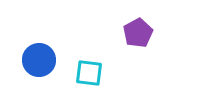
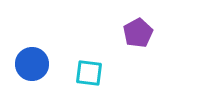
blue circle: moved 7 px left, 4 px down
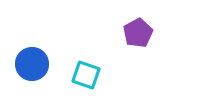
cyan square: moved 3 px left, 2 px down; rotated 12 degrees clockwise
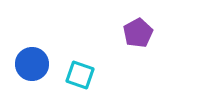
cyan square: moved 6 px left
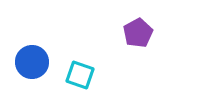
blue circle: moved 2 px up
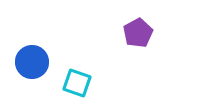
cyan square: moved 3 px left, 8 px down
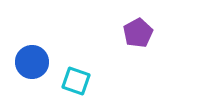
cyan square: moved 1 px left, 2 px up
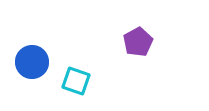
purple pentagon: moved 9 px down
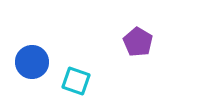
purple pentagon: rotated 12 degrees counterclockwise
